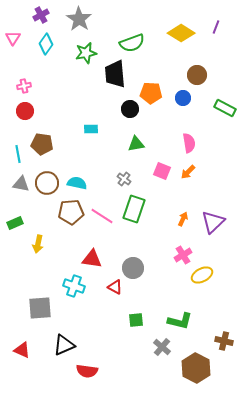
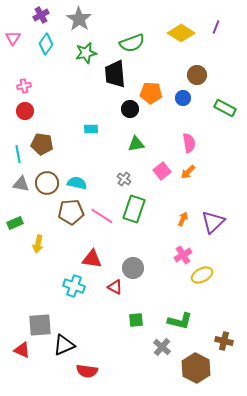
pink square at (162, 171): rotated 30 degrees clockwise
gray square at (40, 308): moved 17 px down
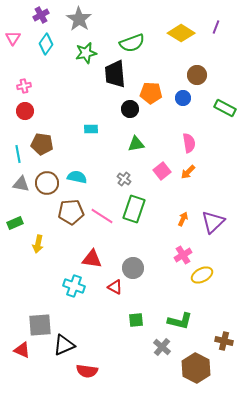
cyan semicircle at (77, 183): moved 6 px up
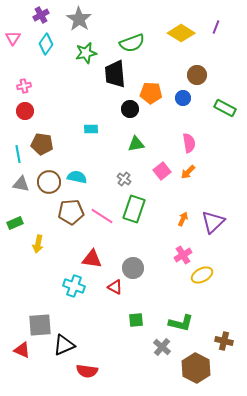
brown circle at (47, 183): moved 2 px right, 1 px up
green L-shape at (180, 321): moved 1 px right, 2 px down
